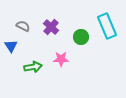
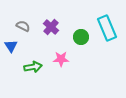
cyan rectangle: moved 2 px down
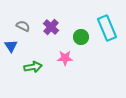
pink star: moved 4 px right, 1 px up
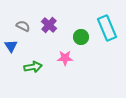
purple cross: moved 2 px left, 2 px up
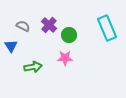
green circle: moved 12 px left, 2 px up
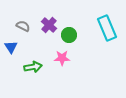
blue triangle: moved 1 px down
pink star: moved 3 px left
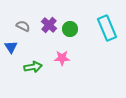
green circle: moved 1 px right, 6 px up
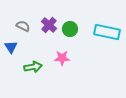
cyan rectangle: moved 4 px down; rotated 55 degrees counterclockwise
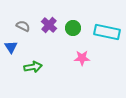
green circle: moved 3 px right, 1 px up
pink star: moved 20 px right
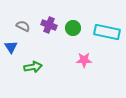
purple cross: rotated 21 degrees counterclockwise
pink star: moved 2 px right, 2 px down
